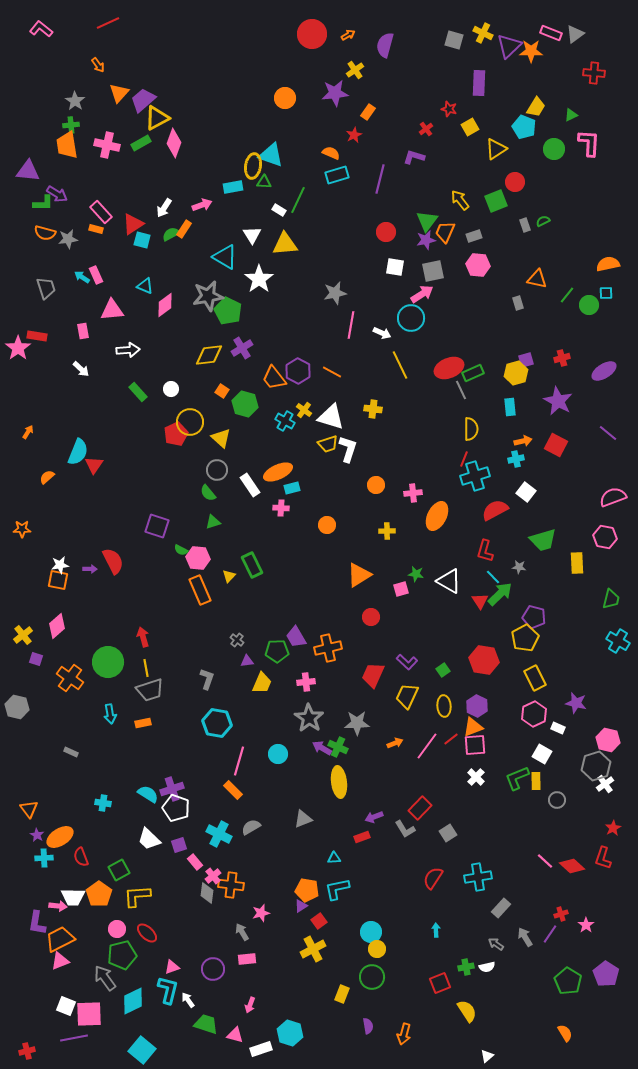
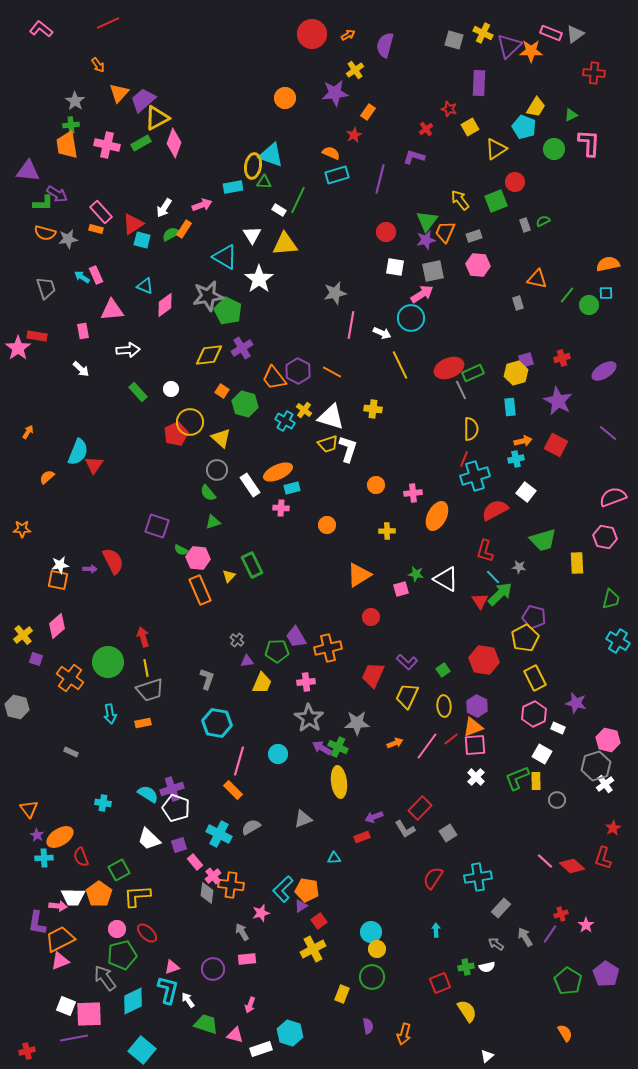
white triangle at (449, 581): moved 3 px left, 2 px up
cyan L-shape at (337, 889): moved 54 px left; rotated 32 degrees counterclockwise
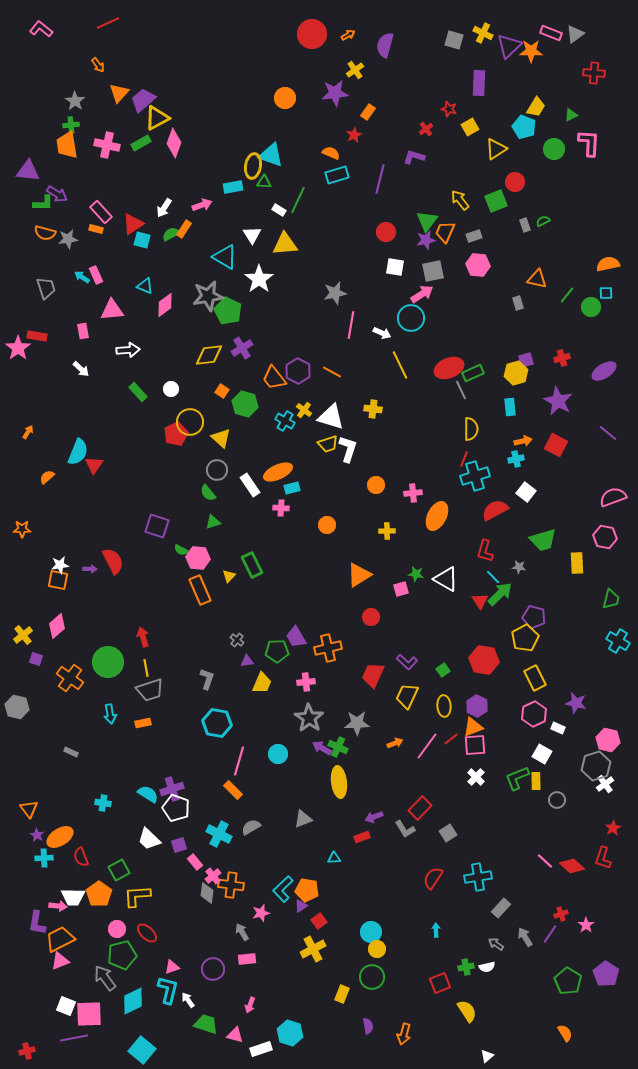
green circle at (589, 305): moved 2 px right, 2 px down
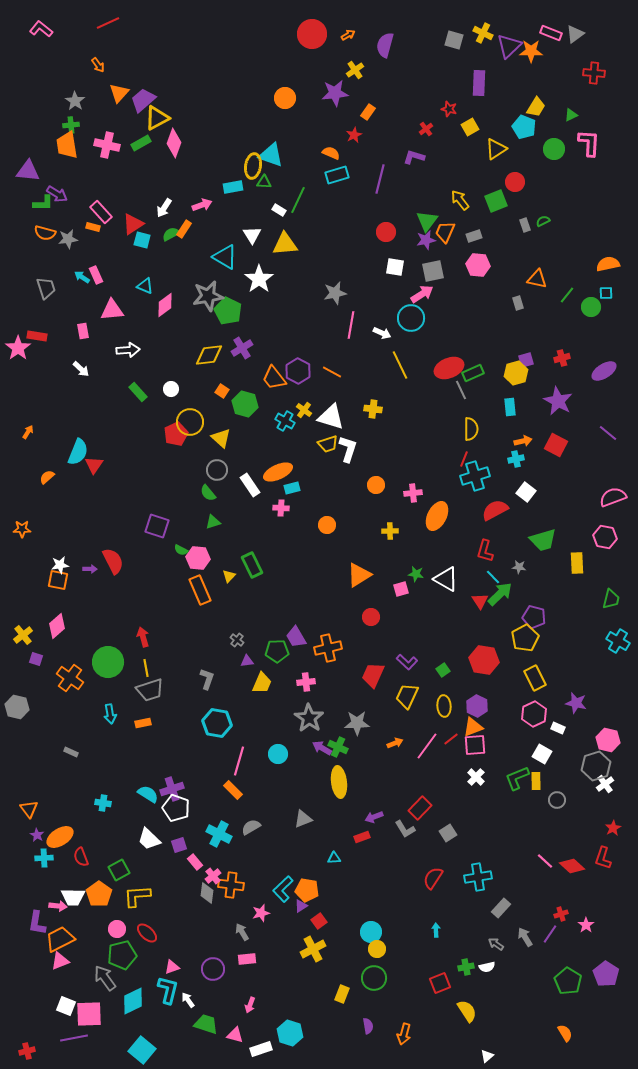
orange rectangle at (96, 229): moved 3 px left, 2 px up
yellow cross at (387, 531): moved 3 px right
green circle at (372, 977): moved 2 px right, 1 px down
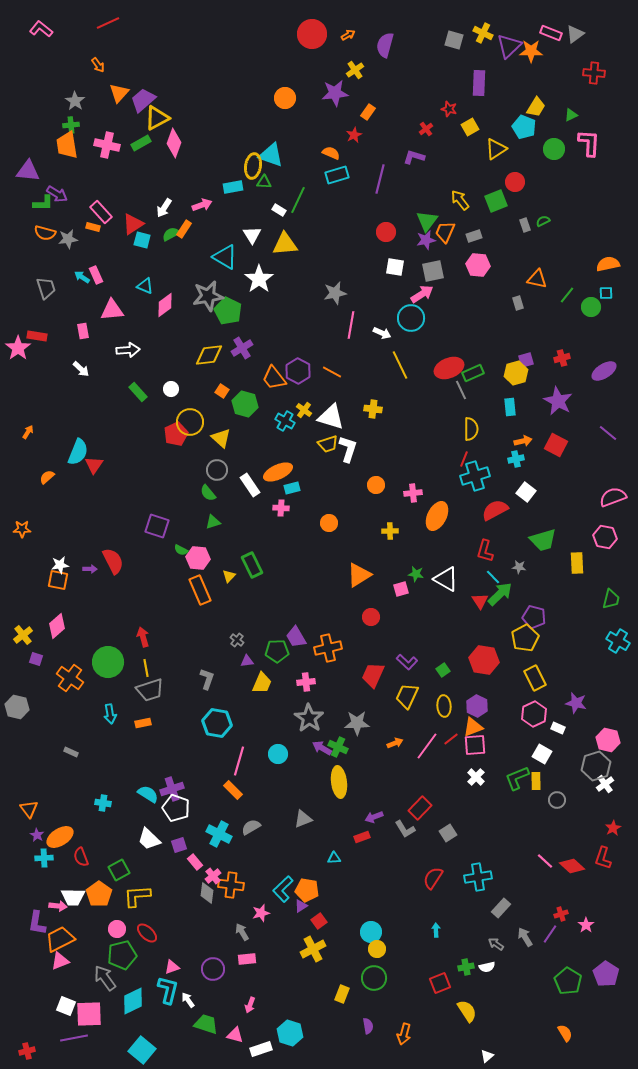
orange circle at (327, 525): moved 2 px right, 2 px up
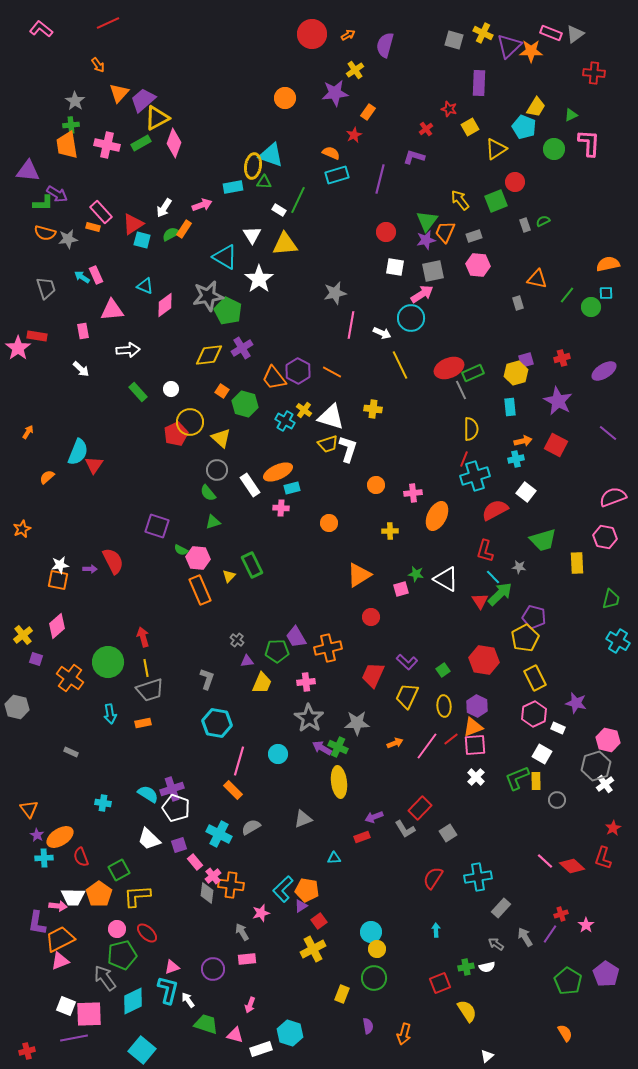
orange star at (22, 529): rotated 24 degrees counterclockwise
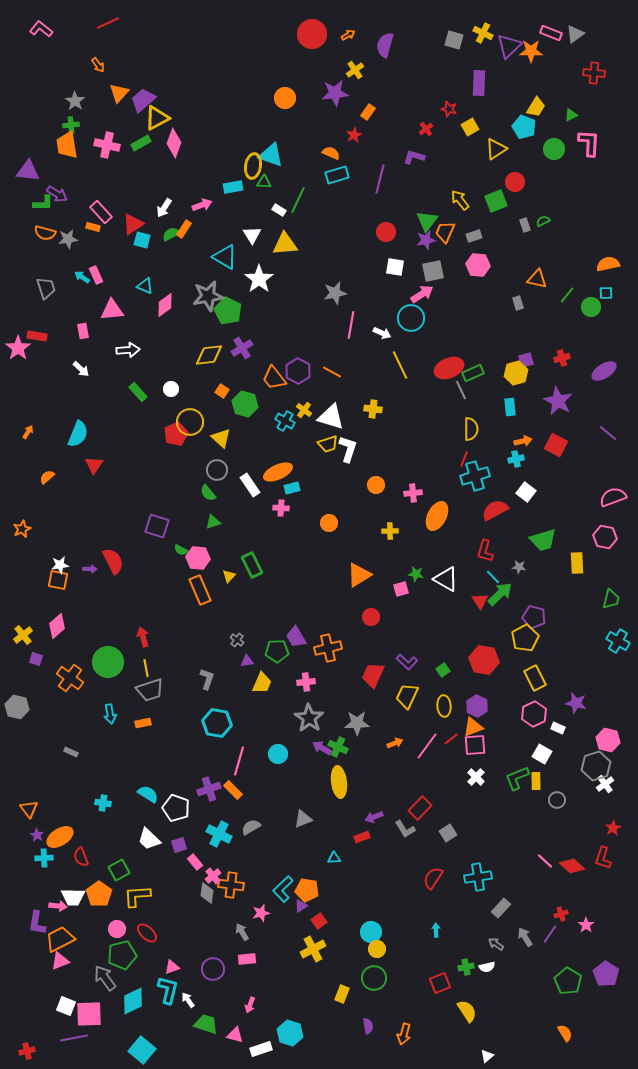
cyan semicircle at (78, 452): moved 18 px up
purple cross at (172, 789): moved 37 px right
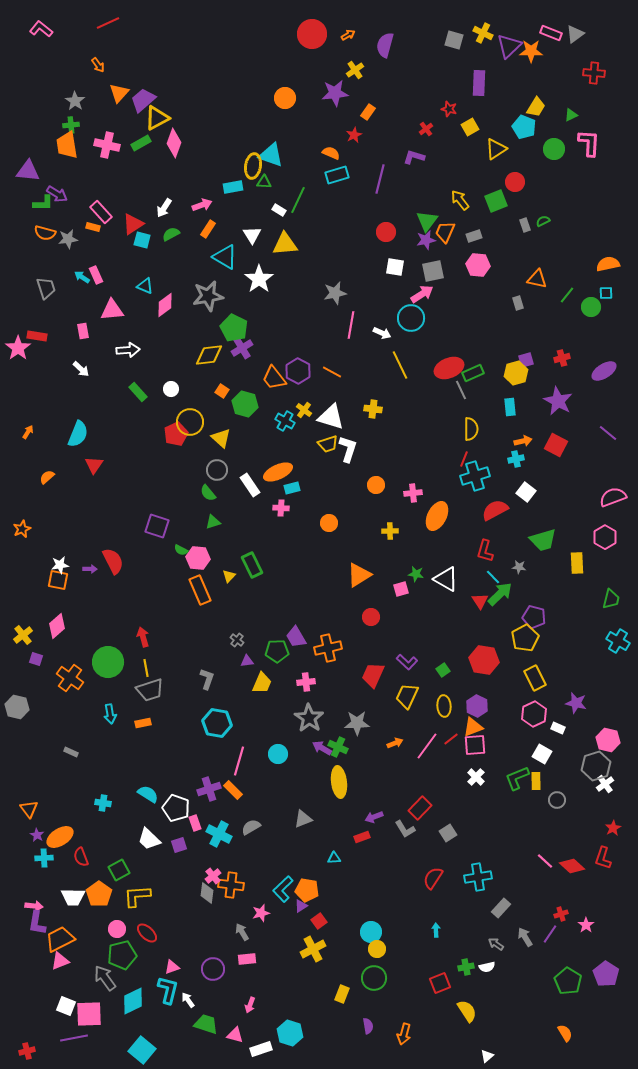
orange rectangle at (184, 229): moved 24 px right
green pentagon at (228, 311): moved 6 px right, 17 px down
pink hexagon at (605, 537): rotated 20 degrees clockwise
pink rectangle at (195, 862): moved 39 px up; rotated 21 degrees clockwise
pink arrow at (58, 906): moved 24 px left
